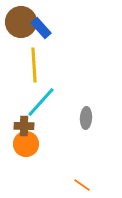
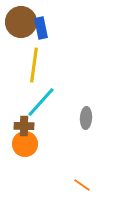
blue rectangle: rotated 30 degrees clockwise
yellow line: rotated 12 degrees clockwise
orange circle: moved 1 px left
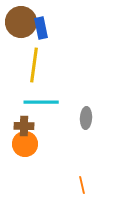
cyan line: rotated 48 degrees clockwise
orange line: rotated 42 degrees clockwise
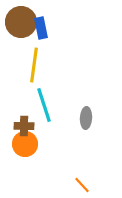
cyan line: moved 3 px right, 3 px down; rotated 72 degrees clockwise
orange line: rotated 30 degrees counterclockwise
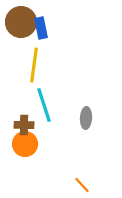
brown cross: moved 1 px up
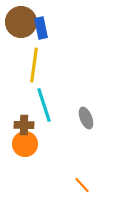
gray ellipse: rotated 25 degrees counterclockwise
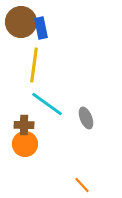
cyan line: moved 3 px right, 1 px up; rotated 36 degrees counterclockwise
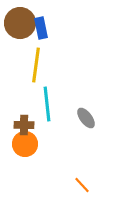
brown circle: moved 1 px left, 1 px down
yellow line: moved 2 px right
cyan line: rotated 48 degrees clockwise
gray ellipse: rotated 15 degrees counterclockwise
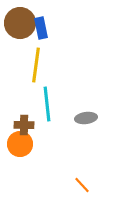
gray ellipse: rotated 60 degrees counterclockwise
orange circle: moved 5 px left
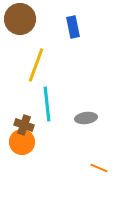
brown circle: moved 4 px up
blue rectangle: moved 32 px right, 1 px up
yellow line: rotated 12 degrees clockwise
brown cross: rotated 18 degrees clockwise
orange circle: moved 2 px right, 2 px up
orange line: moved 17 px right, 17 px up; rotated 24 degrees counterclockwise
